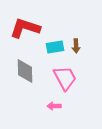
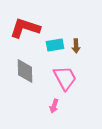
cyan rectangle: moved 2 px up
pink arrow: rotated 72 degrees counterclockwise
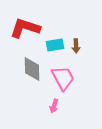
gray diamond: moved 7 px right, 2 px up
pink trapezoid: moved 2 px left
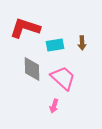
brown arrow: moved 6 px right, 3 px up
pink trapezoid: rotated 20 degrees counterclockwise
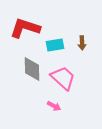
pink arrow: rotated 80 degrees counterclockwise
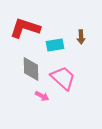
brown arrow: moved 1 px left, 6 px up
gray diamond: moved 1 px left
pink arrow: moved 12 px left, 10 px up
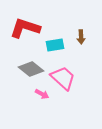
gray diamond: rotated 50 degrees counterclockwise
pink arrow: moved 2 px up
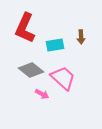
red L-shape: rotated 84 degrees counterclockwise
gray diamond: moved 1 px down
